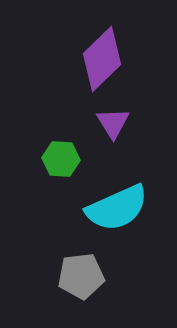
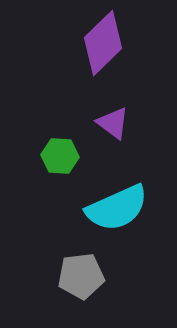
purple diamond: moved 1 px right, 16 px up
purple triangle: rotated 21 degrees counterclockwise
green hexagon: moved 1 px left, 3 px up
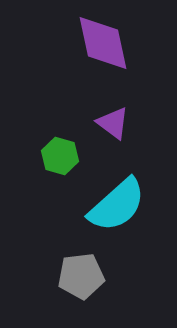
purple diamond: rotated 58 degrees counterclockwise
green hexagon: rotated 12 degrees clockwise
cyan semicircle: moved 3 px up; rotated 18 degrees counterclockwise
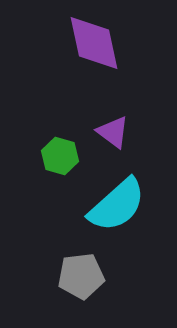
purple diamond: moved 9 px left
purple triangle: moved 9 px down
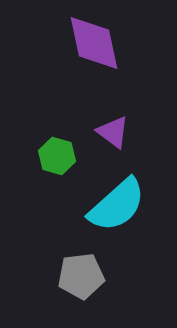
green hexagon: moved 3 px left
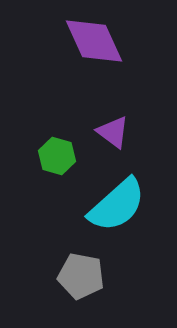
purple diamond: moved 2 px up; rotated 12 degrees counterclockwise
gray pentagon: rotated 18 degrees clockwise
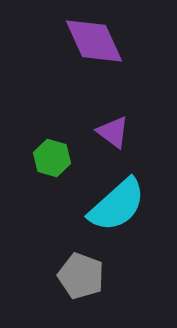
green hexagon: moved 5 px left, 2 px down
gray pentagon: rotated 9 degrees clockwise
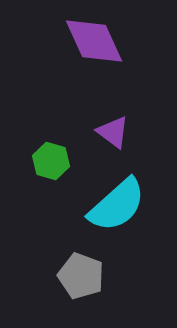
green hexagon: moved 1 px left, 3 px down
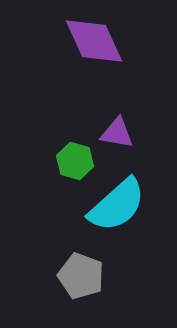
purple triangle: moved 4 px right, 1 px down; rotated 27 degrees counterclockwise
green hexagon: moved 24 px right
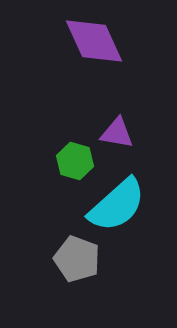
gray pentagon: moved 4 px left, 17 px up
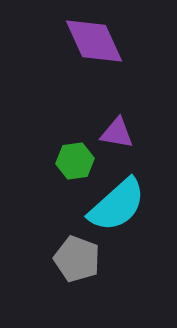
green hexagon: rotated 24 degrees counterclockwise
